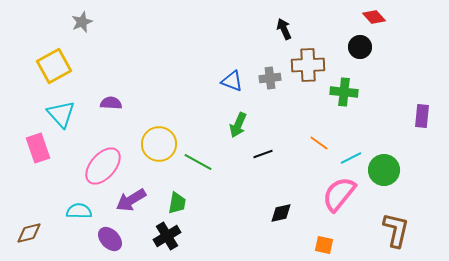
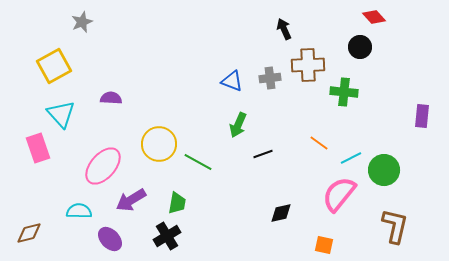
purple semicircle: moved 5 px up
brown L-shape: moved 1 px left, 4 px up
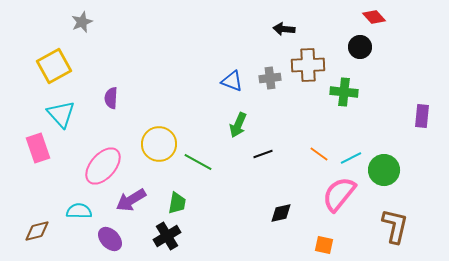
black arrow: rotated 60 degrees counterclockwise
purple semicircle: rotated 90 degrees counterclockwise
orange line: moved 11 px down
brown diamond: moved 8 px right, 2 px up
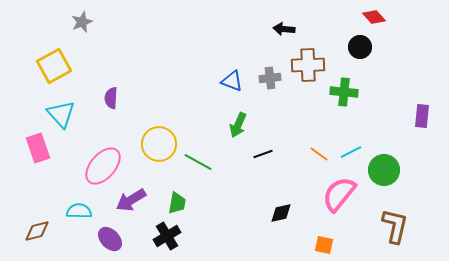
cyan line: moved 6 px up
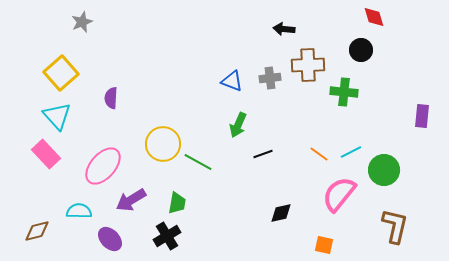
red diamond: rotated 25 degrees clockwise
black circle: moved 1 px right, 3 px down
yellow square: moved 7 px right, 7 px down; rotated 12 degrees counterclockwise
cyan triangle: moved 4 px left, 2 px down
yellow circle: moved 4 px right
pink rectangle: moved 8 px right, 6 px down; rotated 24 degrees counterclockwise
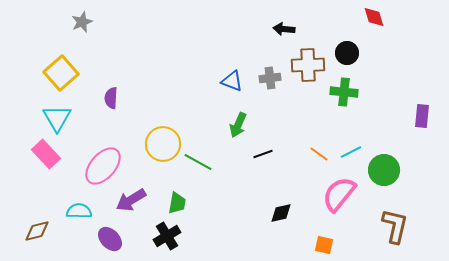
black circle: moved 14 px left, 3 px down
cyan triangle: moved 2 px down; rotated 12 degrees clockwise
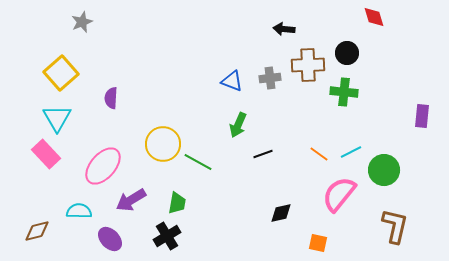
orange square: moved 6 px left, 2 px up
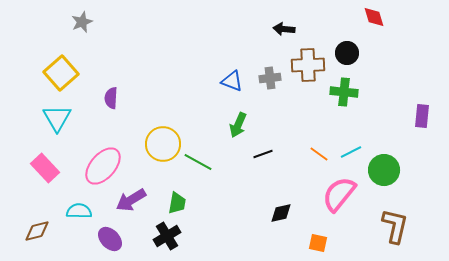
pink rectangle: moved 1 px left, 14 px down
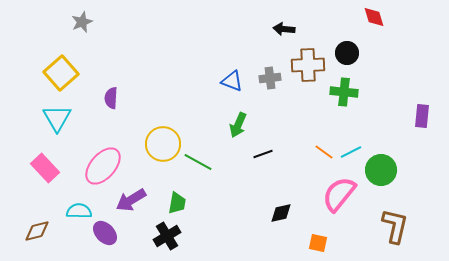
orange line: moved 5 px right, 2 px up
green circle: moved 3 px left
purple ellipse: moved 5 px left, 6 px up
